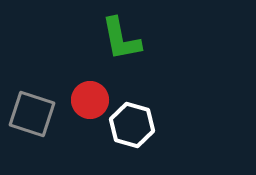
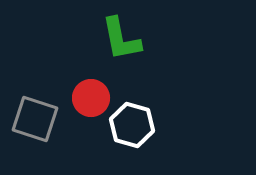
red circle: moved 1 px right, 2 px up
gray square: moved 3 px right, 5 px down
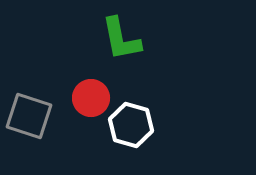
gray square: moved 6 px left, 3 px up
white hexagon: moved 1 px left
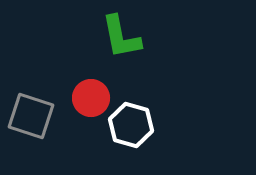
green L-shape: moved 2 px up
gray square: moved 2 px right
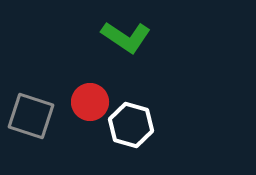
green L-shape: moved 5 px right; rotated 45 degrees counterclockwise
red circle: moved 1 px left, 4 px down
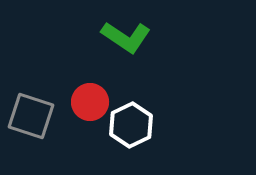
white hexagon: rotated 18 degrees clockwise
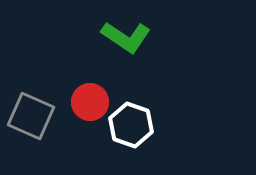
gray square: rotated 6 degrees clockwise
white hexagon: rotated 15 degrees counterclockwise
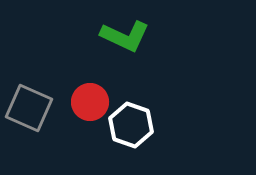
green L-shape: moved 1 px left, 1 px up; rotated 9 degrees counterclockwise
gray square: moved 2 px left, 8 px up
